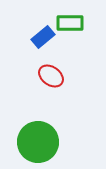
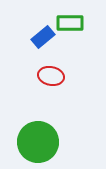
red ellipse: rotated 25 degrees counterclockwise
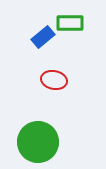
red ellipse: moved 3 px right, 4 px down
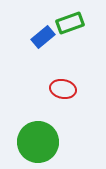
green rectangle: rotated 20 degrees counterclockwise
red ellipse: moved 9 px right, 9 px down
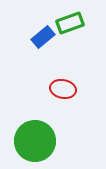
green circle: moved 3 px left, 1 px up
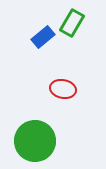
green rectangle: moved 2 px right; rotated 40 degrees counterclockwise
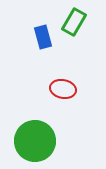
green rectangle: moved 2 px right, 1 px up
blue rectangle: rotated 65 degrees counterclockwise
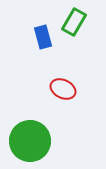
red ellipse: rotated 15 degrees clockwise
green circle: moved 5 px left
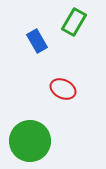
blue rectangle: moved 6 px left, 4 px down; rotated 15 degrees counterclockwise
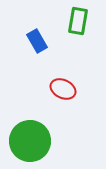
green rectangle: moved 4 px right, 1 px up; rotated 20 degrees counterclockwise
